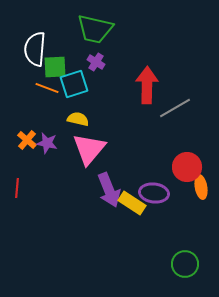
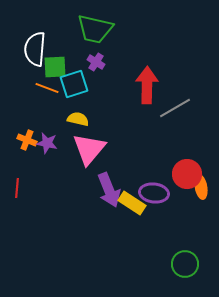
orange cross: rotated 18 degrees counterclockwise
red circle: moved 7 px down
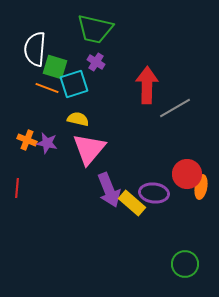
green square: rotated 20 degrees clockwise
orange ellipse: rotated 20 degrees clockwise
yellow rectangle: rotated 8 degrees clockwise
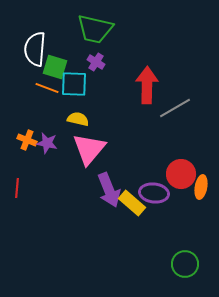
cyan square: rotated 20 degrees clockwise
red circle: moved 6 px left
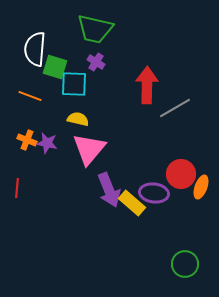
orange line: moved 17 px left, 8 px down
orange ellipse: rotated 10 degrees clockwise
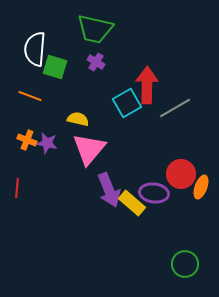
cyan square: moved 53 px right, 19 px down; rotated 32 degrees counterclockwise
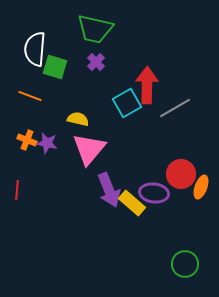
purple cross: rotated 12 degrees clockwise
red line: moved 2 px down
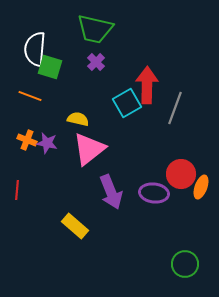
green square: moved 5 px left
gray line: rotated 40 degrees counterclockwise
pink triangle: rotated 12 degrees clockwise
purple arrow: moved 2 px right, 2 px down
yellow rectangle: moved 57 px left, 23 px down
